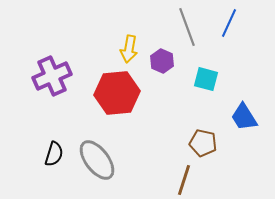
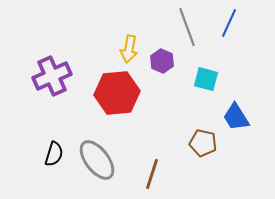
blue trapezoid: moved 8 px left
brown line: moved 32 px left, 6 px up
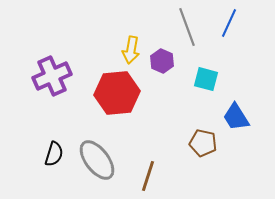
yellow arrow: moved 2 px right, 1 px down
brown line: moved 4 px left, 2 px down
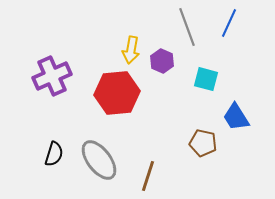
gray ellipse: moved 2 px right
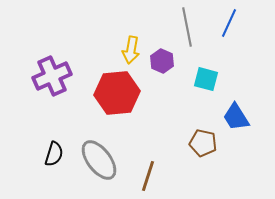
gray line: rotated 9 degrees clockwise
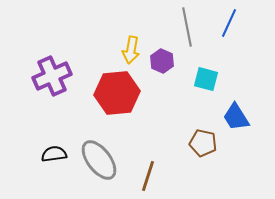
black semicircle: rotated 115 degrees counterclockwise
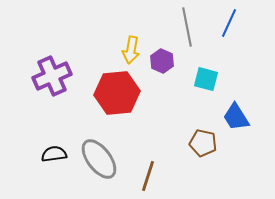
gray ellipse: moved 1 px up
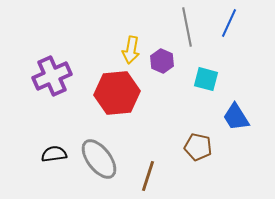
brown pentagon: moved 5 px left, 4 px down
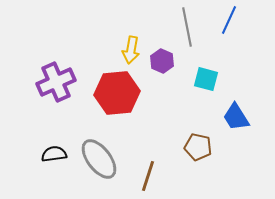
blue line: moved 3 px up
purple cross: moved 4 px right, 6 px down
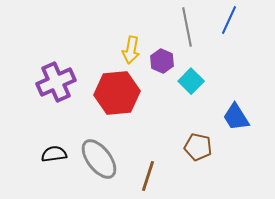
cyan square: moved 15 px left, 2 px down; rotated 30 degrees clockwise
